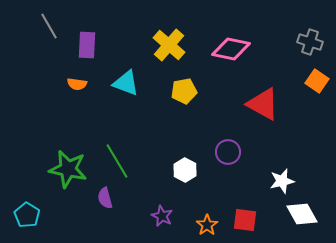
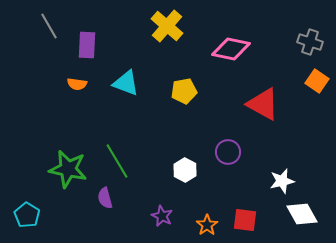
yellow cross: moved 2 px left, 19 px up
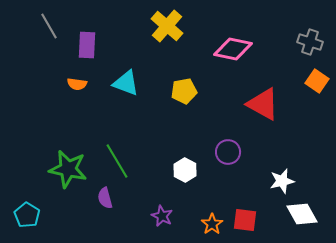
pink diamond: moved 2 px right
orange star: moved 5 px right, 1 px up
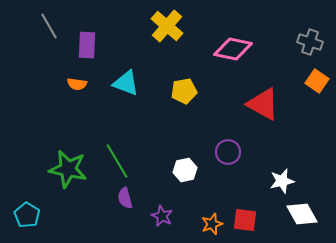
white hexagon: rotated 20 degrees clockwise
purple semicircle: moved 20 px right
orange star: rotated 15 degrees clockwise
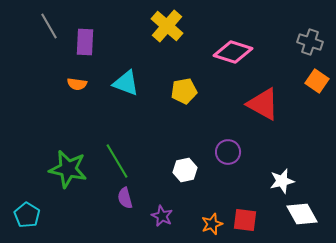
purple rectangle: moved 2 px left, 3 px up
pink diamond: moved 3 px down; rotated 6 degrees clockwise
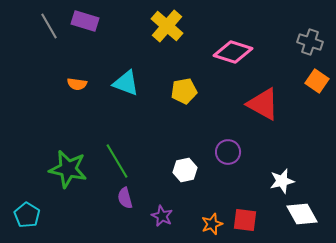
purple rectangle: moved 21 px up; rotated 76 degrees counterclockwise
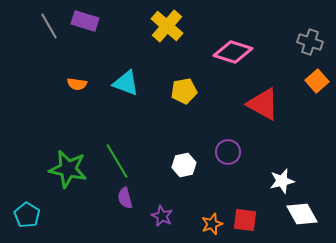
orange square: rotated 15 degrees clockwise
white hexagon: moved 1 px left, 5 px up
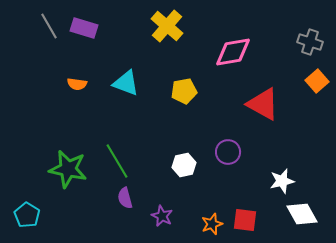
purple rectangle: moved 1 px left, 7 px down
pink diamond: rotated 27 degrees counterclockwise
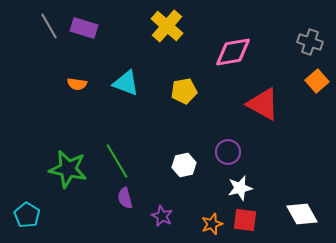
white star: moved 42 px left, 7 px down
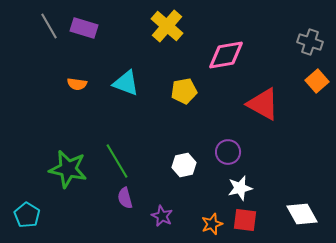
pink diamond: moved 7 px left, 3 px down
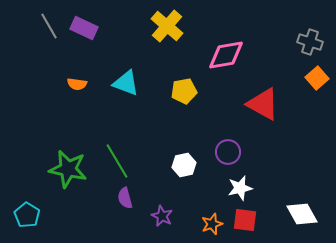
purple rectangle: rotated 8 degrees clockwise
orange square: moved 3 px up
